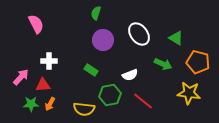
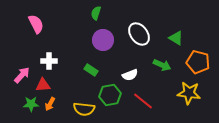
green arrow: moved 1 px left, 1 px down
pink arrow: moved 1 px right, 2 px up
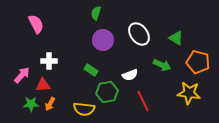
green hexagon: moved 3 px left, 3 px up
red line: rotated 25 degrees clockwise
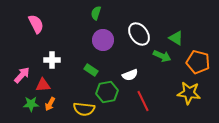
white cross: moved 3 px right, 1 px up
green arrow: moved 9 px up
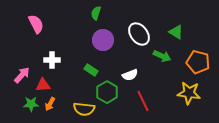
green triangle: moved 6 px up
green hexagon: rotated 20 degrees counterclockwise
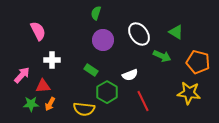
pink semicircle: moved 2 px right, 7 px down
red triangle: moved 1 px down
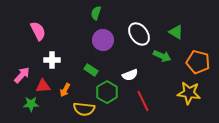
orange arrow: moved 15 px right, 14 px up
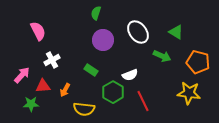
white ellipse: moved 1 px left, 2 px up
white cross: rotated 28 degrees counterclockwise
green hexagon: moved 6 px right
